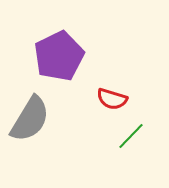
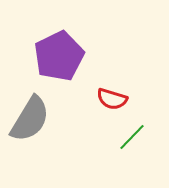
green line: moved 1 px right, 1 px down
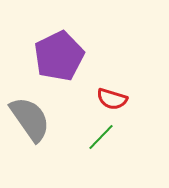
gray semicircle: rotated 66 degrees counterclockwise
green line: moved 31 px left
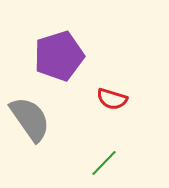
purple pentagon: rotated 9 degrees clockwise
green line: moved 3 px right, 26 px down
